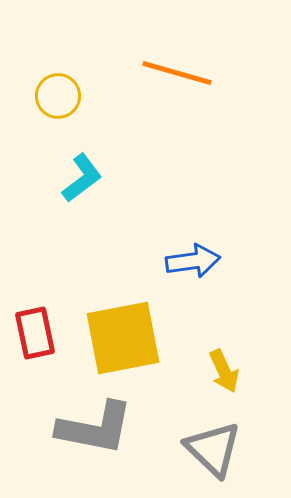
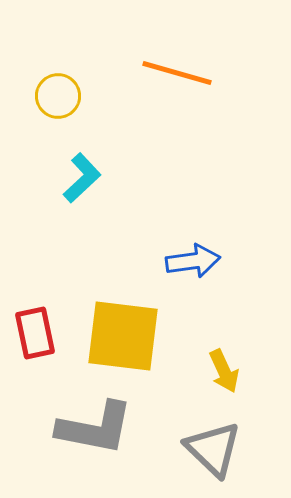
cyan L-shape: rotated 6 degrees counterclockwise
yellow square: moved 2 px up; rotated 18 degrees clockwise
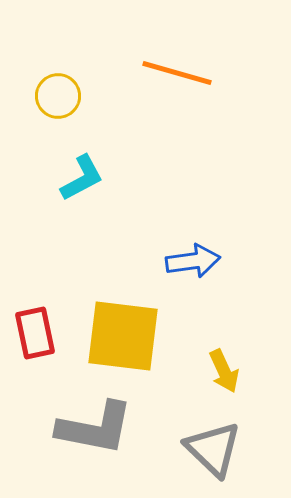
cyan L-shape: rotated 15 degrees clockwise
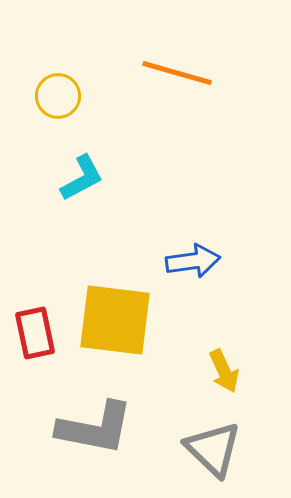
yellow square: moved 8 px left, 16 px up
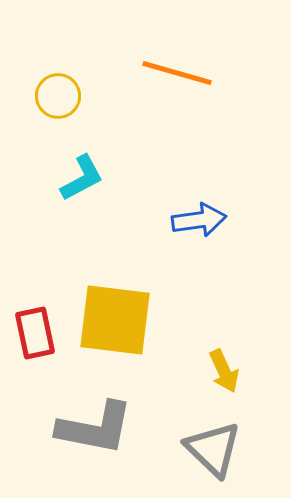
blue arrow: moved 6 px right, 41 px up
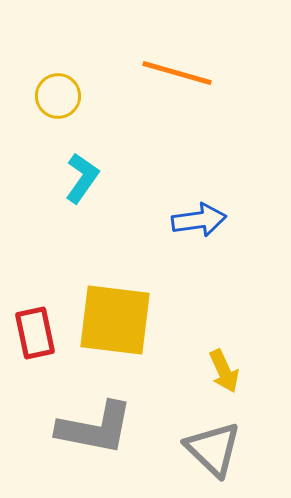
cyan L-shape: rotated 27 degrees counterclockwise
